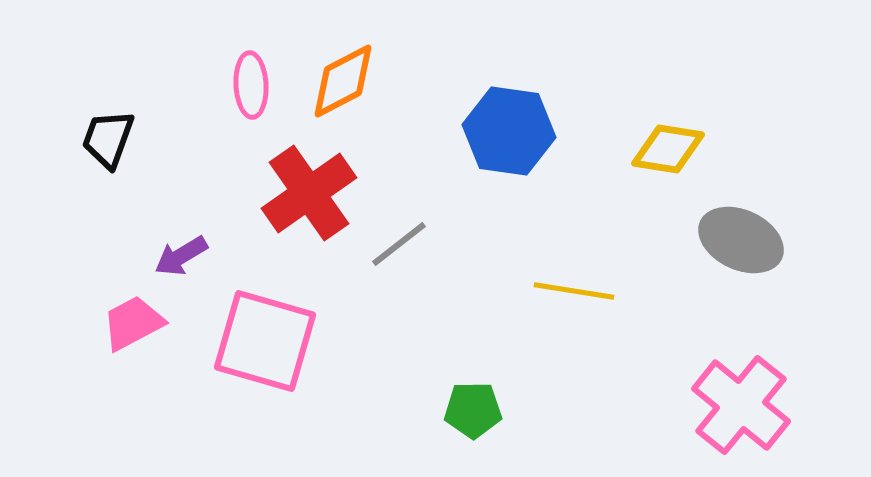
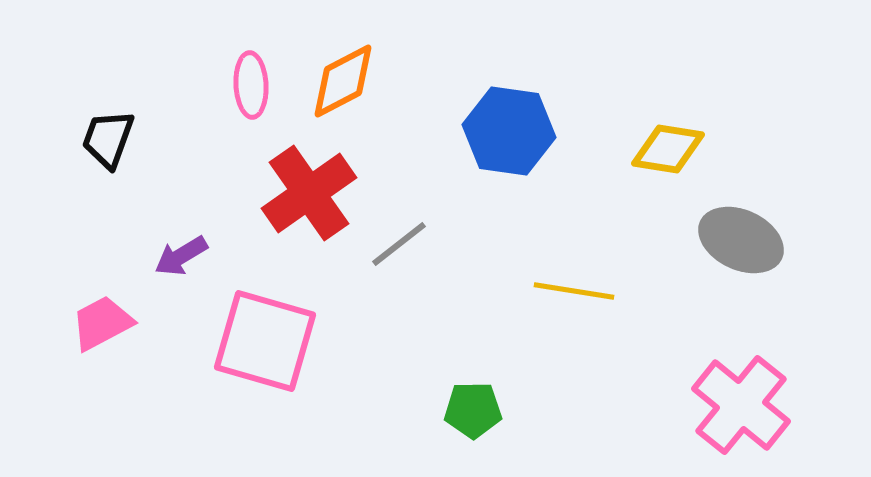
pink trapezoid: moved 31 px left
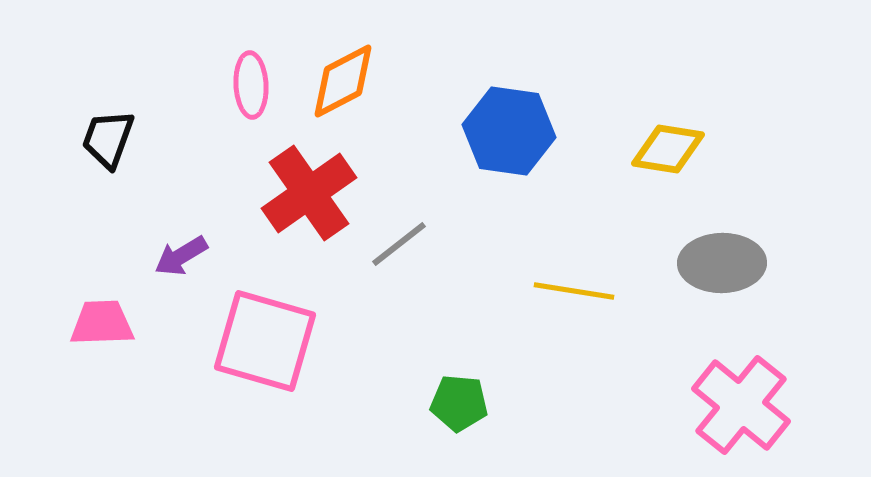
gray ellipse: moved 19 px left, 23 px down; rotated 26 degrees counterclockwise
pink trapezoid: rotated 26 degrees clockwise
green pentagon: moved 14 px left, 7 px up; rotated 6 degrees clockwise
